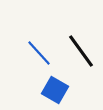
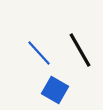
black line: moved 1 px left, 1 px up; rotated 6 degrees clockwise
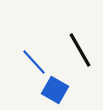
blue line: moved 5 px left, 9 px down
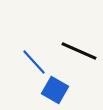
black line: moved 1 px left, 1 px down; rotated 36 degrees counterclockwise
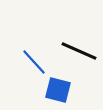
blue square: moved 3 px right; rotated 16 degrees counterclockwise
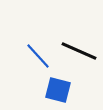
blue line: moved 4 px right, 6 px up
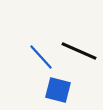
blue line: moved 3 px right, 1 px down
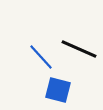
black line: moved 2 px up
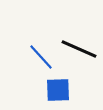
blue square: rotated 16 degrees counterclockwise
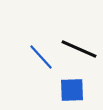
blue square: moved 14 px right
